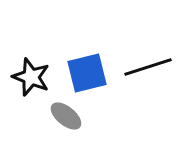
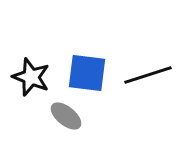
black line: moved 8 px down
blue square: rotated 21 degrees clockwise
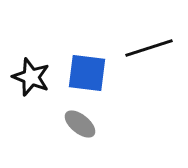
black line: moved 1 px right, 27 px up
gray ellipse: moved 14 px right, 8 px down
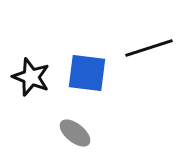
gray ellipse: moved 5 px left, 9 px down
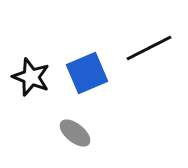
black line: rotated 9 degrees counterclockwise
blue square: rotated 30 degrees counterclockwise
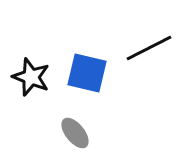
blue square: rotated 36 degrees clockwise
gray ellipse: rotated 12 degrees clockwise
